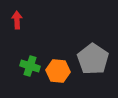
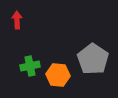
green cross: rotated 30 degrees counterclockwise
orange hexagon: moved 4 px down
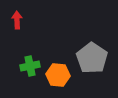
gray pentagon: moved 1 px left, 1 px up
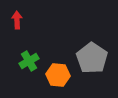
green cross: moved 1 px left, 5 px up; rotated 18 degrees counterclockwise
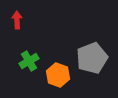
gray pentagon: rotated 16 degrees clockwise
orange hexagon: rotated 15 degrees clockwise
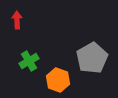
gray pentagon: rotated 8 degrees counterclockwise
orange hexagon: moved 5 px down
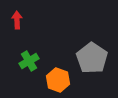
gray pentagon: rotated 8 degrees counterclockwise
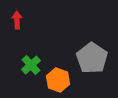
green cross: moved 2 px right, 4 px down; rotated 12 degrees counterclockwise
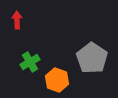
green cross: moved 1 px left, 3 px up; rotated 12 degrees clockwise
orange hexagon: moved 1 px left
